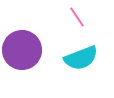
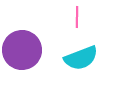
pink line: rotated 35 degrees clockwise
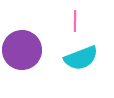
pink line: moved 2 px left, 4 px down
